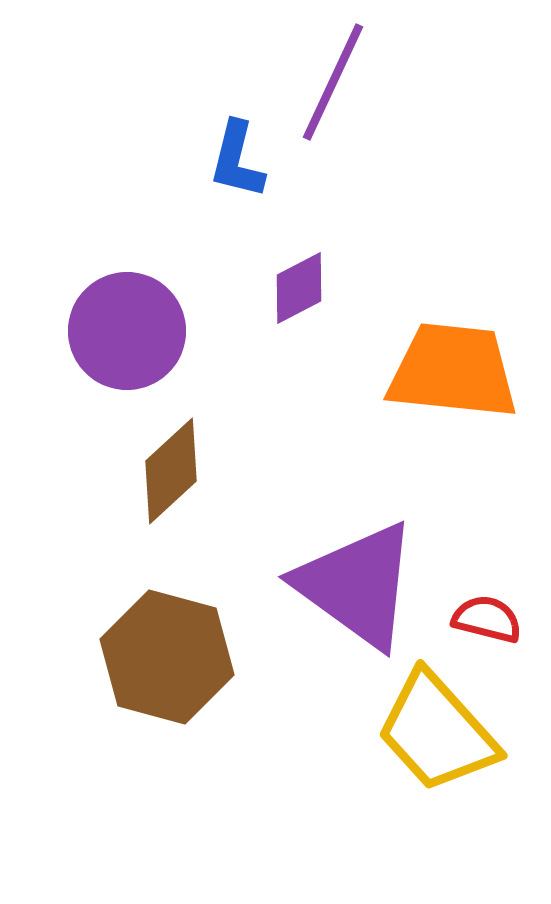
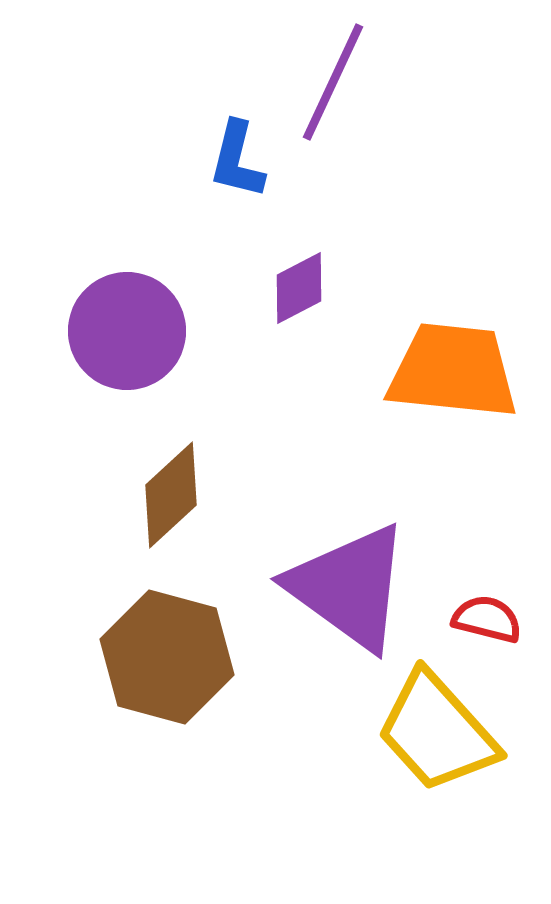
brown diamond: moved 24 px down
purple triangle: moved 8 px left, 2 px down
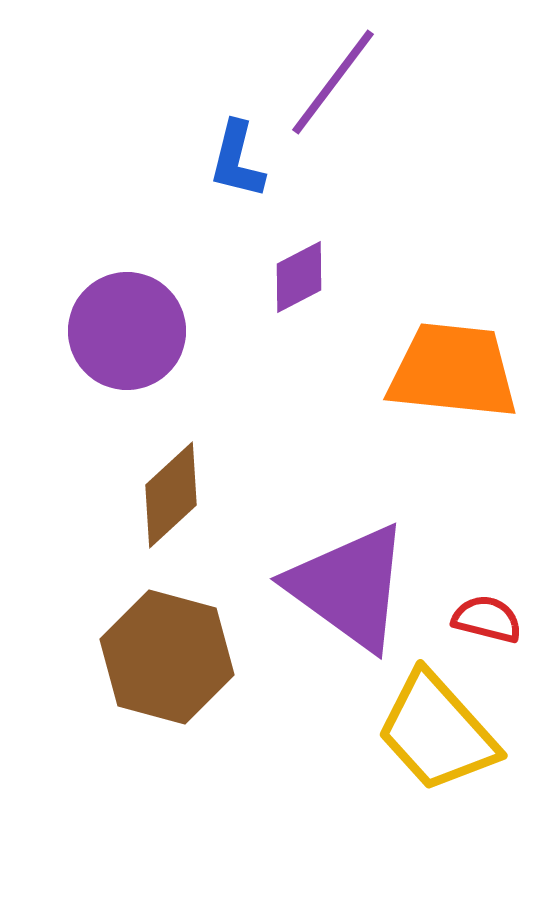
purple line: rotated 12 degrees clockwise
purple diamond: moved 11 px up
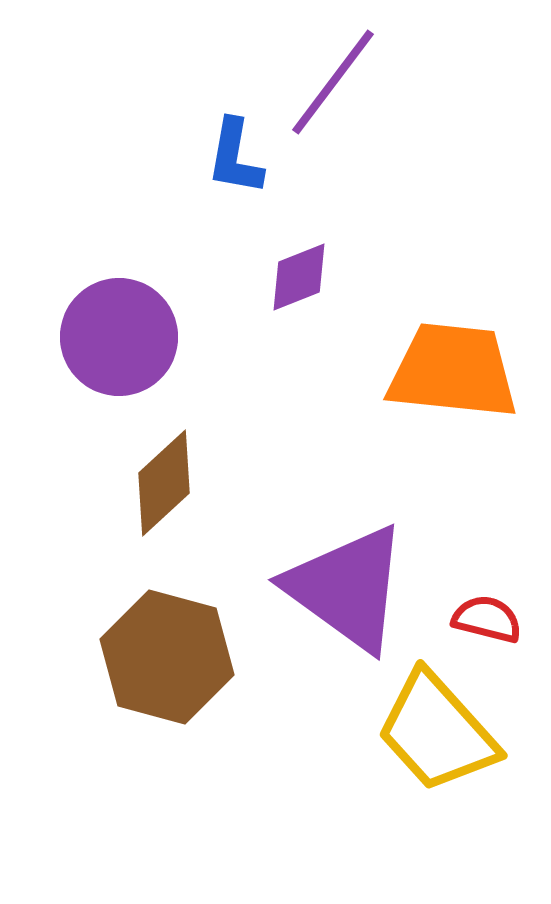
blue L-shape: moved 2 px left, 3 px up; rotated 4 degrees counterclockwise
purple diamond: rotated 6 degrees clockwise
purple circle: moved 8 px left, 6 px down
brown diamond: moved 7 px left, 12 px up
purple triangle: moved 2 px left, 1 px down
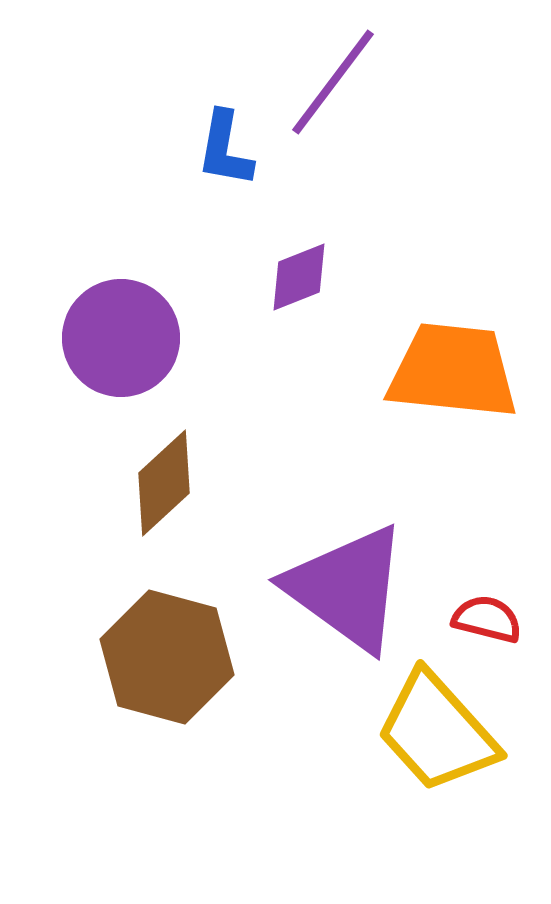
blue L-shape: moved 10 px left, 8 px up
purple circle: moved 2 px right, 1 px down
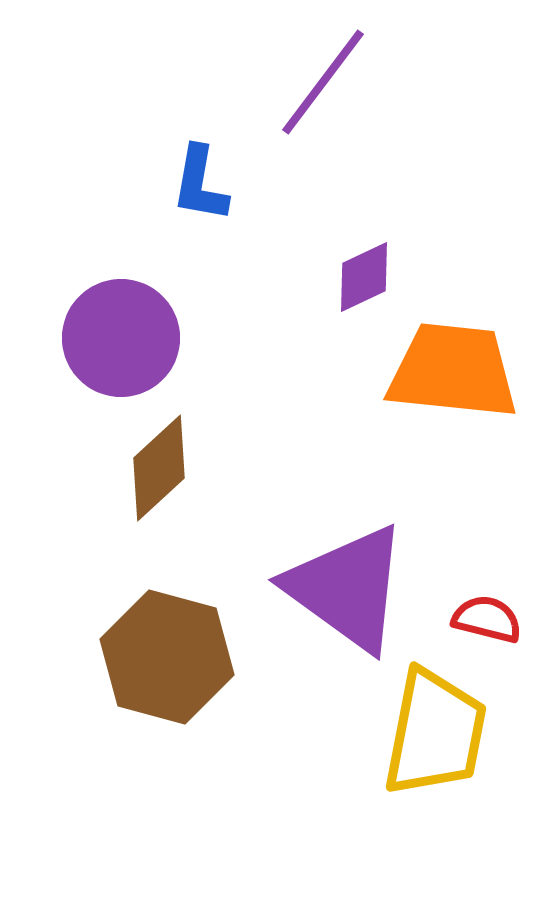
purple line: moved 10 px left
blue L-shape: moved 25 px left, 35 px down
purple diamond: moved 65 px right; rotated 4 degrees counterclockwise
brown diamond: moved 5 px left, 15 px up
yellow trapezoid: moved 2 px left, 1 px down; rotated 127 degrees counterclockwise
